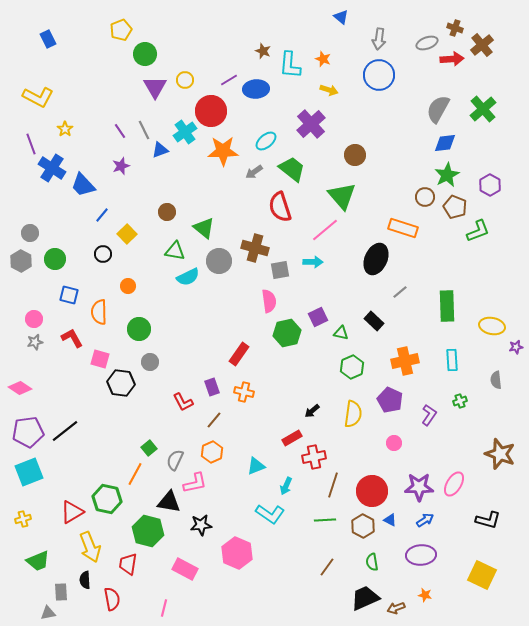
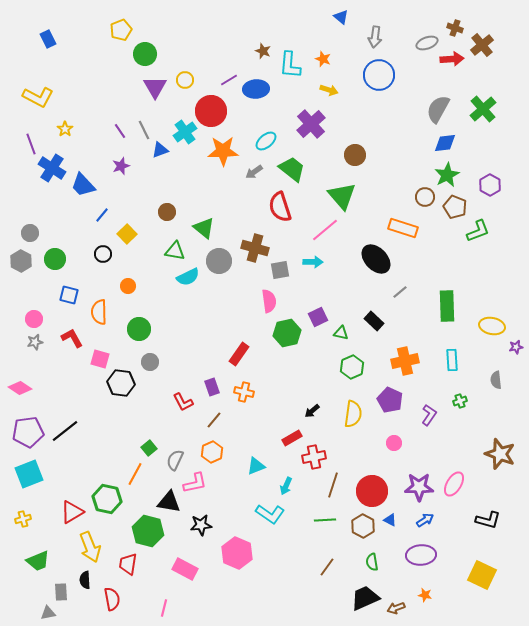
gray arrow at (379, 39): moved 4 px left, 2 px up
black ellipse at (376, 259): rotated 68 degrees counterclockwise
cyan square at (29, 472): moved 2 px down
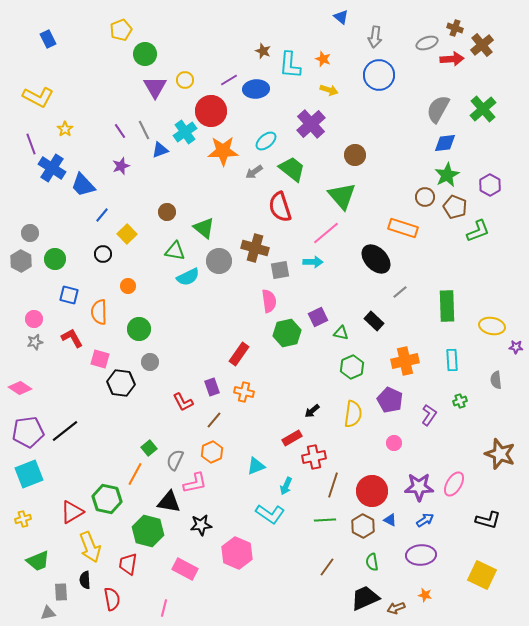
pink line at (325, 230): moved 1 px right, 3 px down
purple star at (516, 347): rotated 16 degrees clockwise
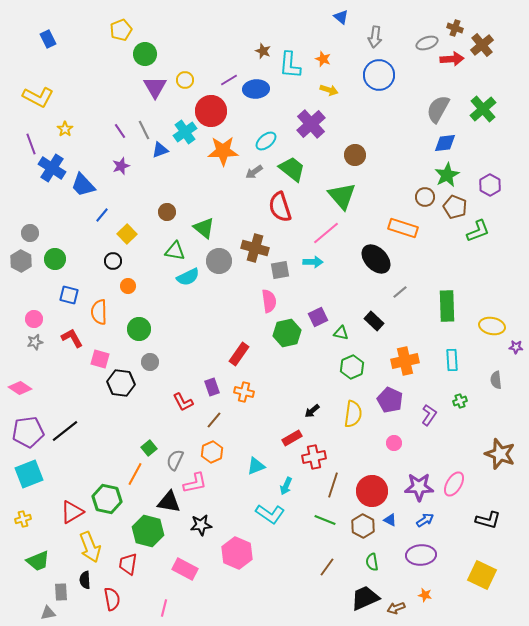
black circle at (103, 254): moved 10 px right, 7 px down
green line at (325, 520): rotated 25 degrees clockwise
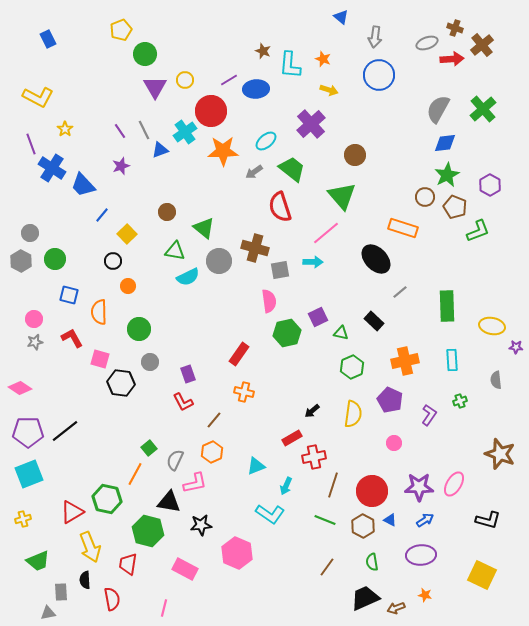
purple rectangle at (212, 387): moved 24 px left, 13 px up
purple pentagon at (28, 432): rotated 8 degrees clockwise
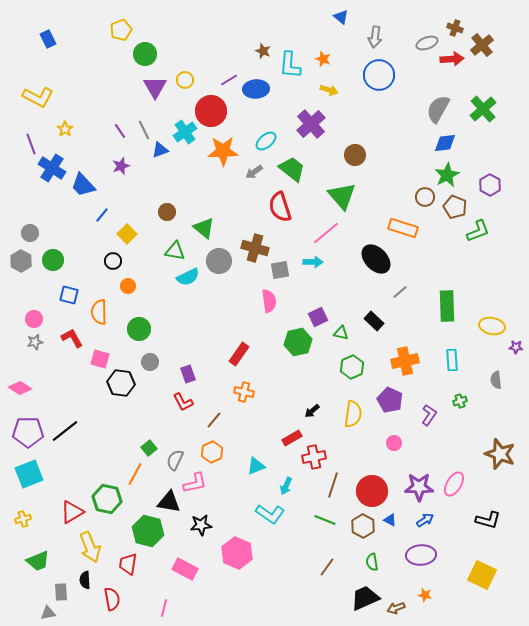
green circle at (55, 259): moved 2 px left, 1 px down
green hexagon at (287, 333): moved 11 px right, 9 px down
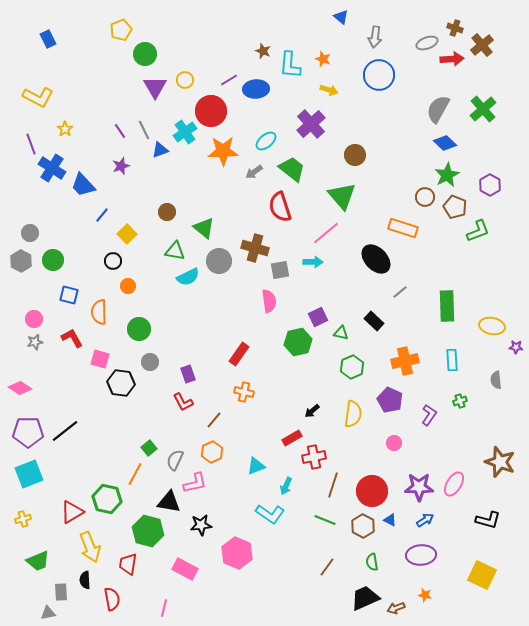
blue diamond at (445, 143): rotated 50 degrees clockwise
brown star at (500, 454): moved 8 px down
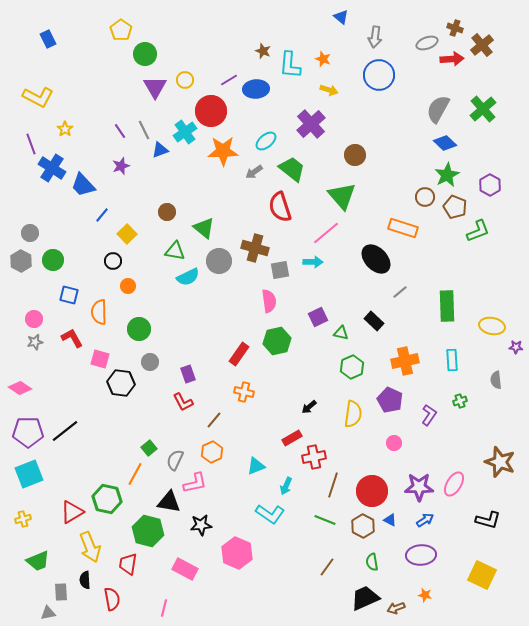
yellow pentagon at (121, 30): rotated 15 degrees counterclockwise
green hexagon at (298, 342): moved 21 px left, 1 px up
black arrow at (312, 411): moved 3 px left, 4 px up
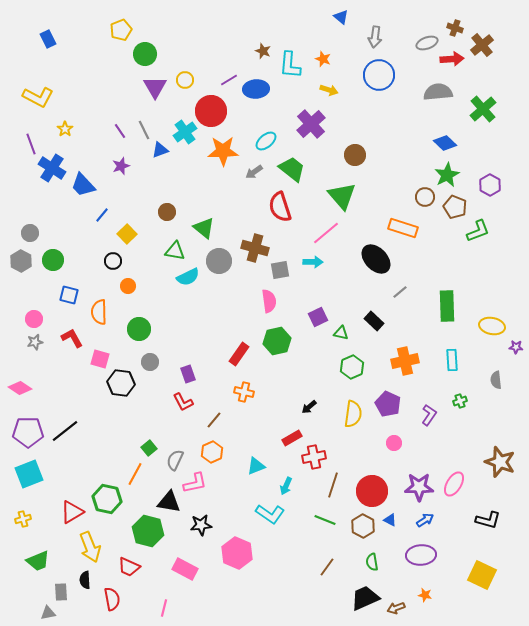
yellow pentagon at (121, 30): rotated 15 degrees clockwise
gray semicircle at (438, 109): moved 17 px up; rotated 56 degrees clockwise
purple pentagon at (390, 400): moved 2 px left, 4 px down
red trapezoid at (128, 564): moved 1 px right, 3 px down; rotated 75 degrees counterclockwise
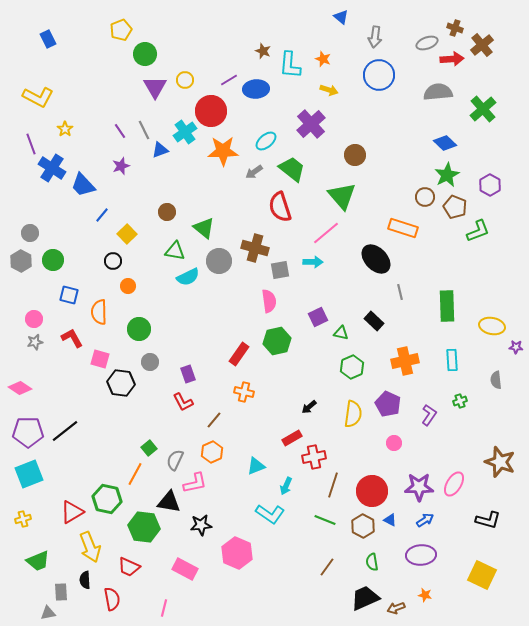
gray line at (400, 292): rotated 63 degrees counterclockwise
green hexagon at (148, 531): moved 4 px left, 4 px up; rotated 8 degrees counterclockwise
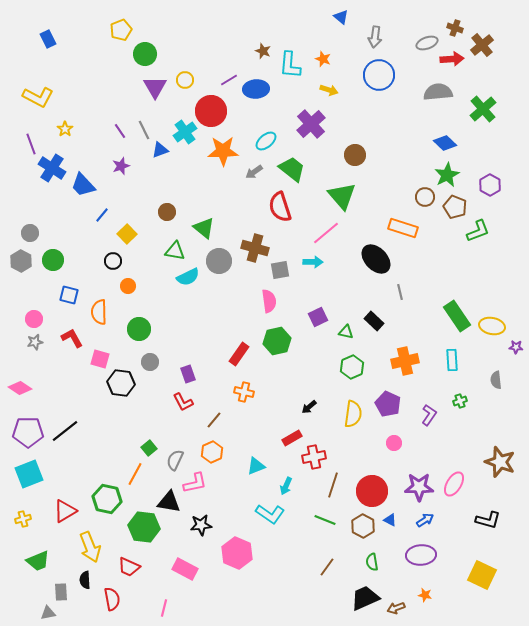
green rectangle at (447, 306): moved 10 px right, 10 px down; rotated 32 degrees counterclockwise
green triangle at (341, 333): moved 5 px right, 1 px up
red triangle at (72, 512): moved 7 px left, 1 px up
